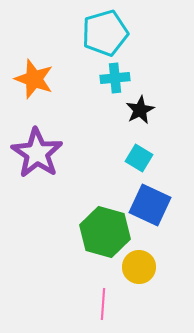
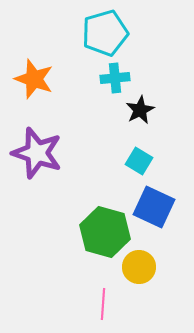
purple star: rotated 15 degrees counterclockwise
cyan square: moved 3 px down
blue square: moved 4 px right, 2 px down
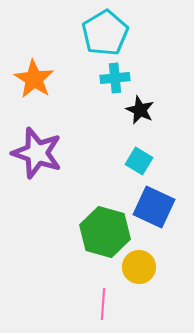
cyan pentagon: rotated 15 degrees counterclockwise
orange star: rotated 12 degrees clockwise
black star: rotated 20 degrees counterclockwise
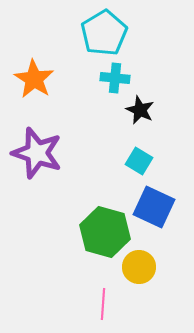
cyan pentagon: moved 1 px left
cyan cross: rotated 12 degrees clockwise
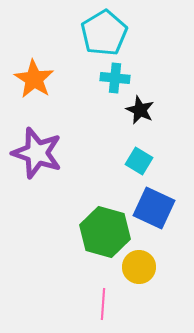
blue square: moved 1 px down
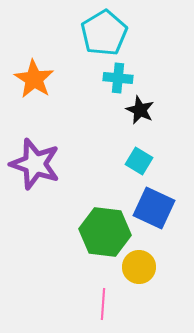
cyan cross: moved 3 px right
purple star: moved 2 px left, 11 px down
green hexagon: rotated 9 degrees counterclockwise
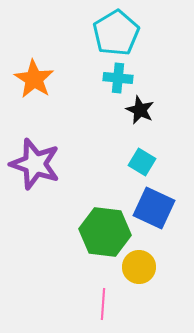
cyan pentagon: moved 12 px right
cyan square: moved 3 px right, 1 px down
